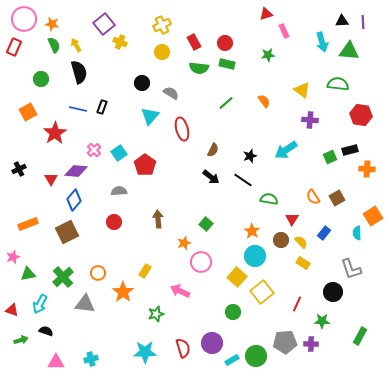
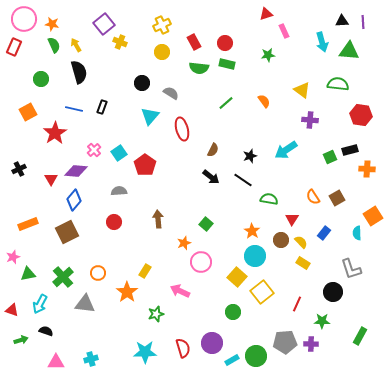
blue line at (78, 109): moved 4 px left
orange star at (123, 292): moved 4 px right
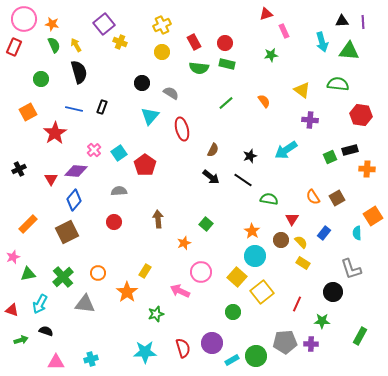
green star at (268, 55): moved 3 px right
orange rectangle at (28, 224): rotated 24 degrees counterclockwise
pink circle at (201, 262): moved 10 px down
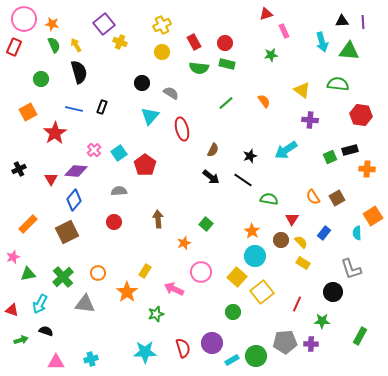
pink arrow at (180, 291): moved 6 px left, 2 px up
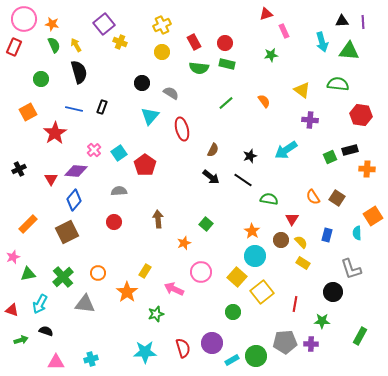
brown square at (337, 198): rotated 28 degrees counterclockwise
blue rectangle at (324, 233): moved 3 px right, 2 px down; rotated 24 degrees counterclockwise
red line at (297, 304): moved 2 px left; rotated 14 degrees counterclockwise
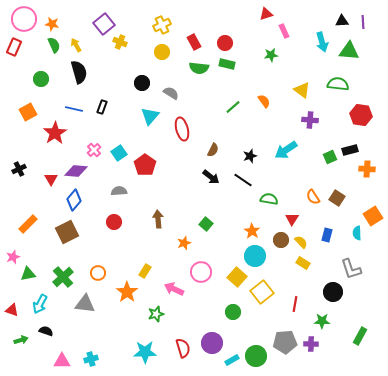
green line at (226, 103): moved 7 px right, 4 px down
pink triangle at (56, 362): moved 6 px right, 1 px up
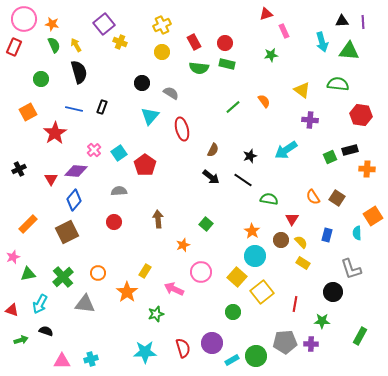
orange star at (184, 243): moved 1 px left, 2 px down
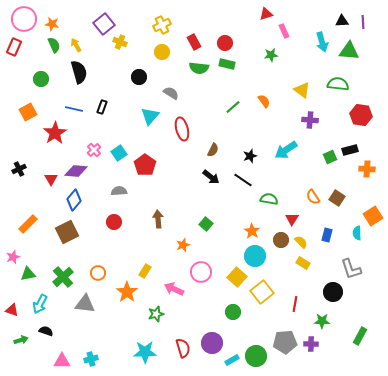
black circle at (142, 83): moved 3 px left, 6 px up
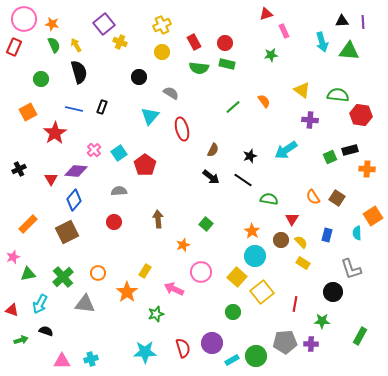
green semicircle at (338, 84): moved 11 px down
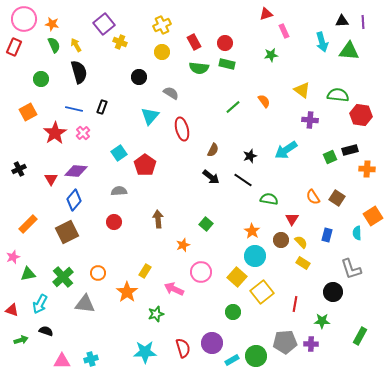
pink cross at (94, 150): moved 11 px left, 17 px up
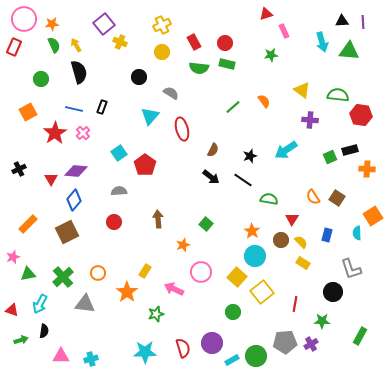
orange star at (52, 24): rotated 16 degrees counterclockwise
black semicircle at (46, 331): moved 2 px left; rotated 80 degrees clockwise
purple cross at (311, 344): rotated 32 degrees counterclockwise
pink triangle at (62, 361): moved 1 px left, 5 px up
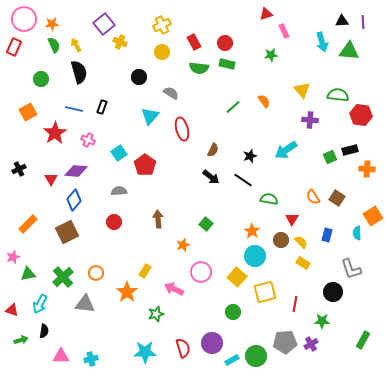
yellow triangle at (302, 90): rotated 12 degrees clockwise
pink cross at (83, 133): moved 5 px right, 7 px down; rotated 24 degrees counterclockwise
orange circle at (98, 273): moved 2 px left
yellow square at (262, 292): moved 3 px right; rotated 25 degrees clockwise
green rectangle at (360, 336): moved 3 px right, 4 px down
